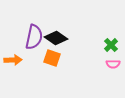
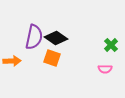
orange arrow: moved 1 px left, 1 px down
pink semicircle: moved 8 px left, 5 px down
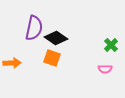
purple semicircle: moved 9 px up
orange arrow: moved 2 px down
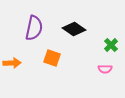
black diamond: moved 18 px right, 9 px up
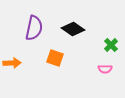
black diamond: moved 1 px left
orange square: moved 3 px right
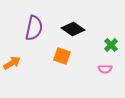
orange square: moved 7 px right, 2 px up
orange arrow: rotated 30 degrees counterclockwise
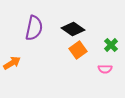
orange square: moved 16 px right, 6 px up; rotated 36 degrees clockwise
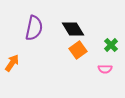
black diamond: rotated 25 degrees clockwise
orange arrow: rotated 24 degrees counterclockwise
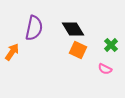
orange square: rotated 30 degrees counterclockwise
orange arrow: moved 11 px up
pink semicircle: rotated 24 degrees clockwise
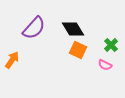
purple semicircle: rotated 30 degrees clockwise
orange arrow: moved 8 px down
pink semicircle: moved 4 px up
